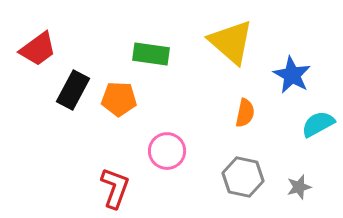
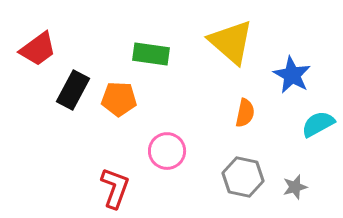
gray star: moved 4 px left
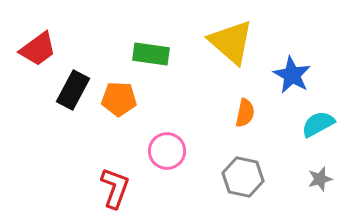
gray star: moved 25 px right, 8 px up
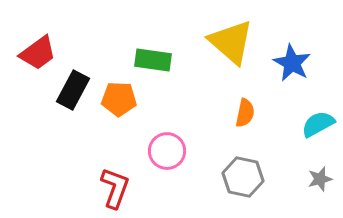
red trapezoid: moved 4 px down
green rectangle: moved 2 px right, 6 px down
blue star: moved 12 px up
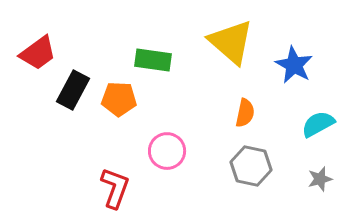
blue star: moved 2 px right, 2 px down
gray hexagon: moved 8 px right, 11 px up
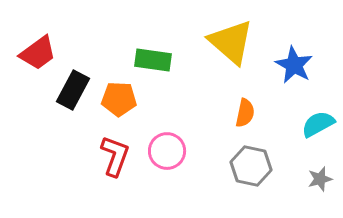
red L-shape: moved 32 px up
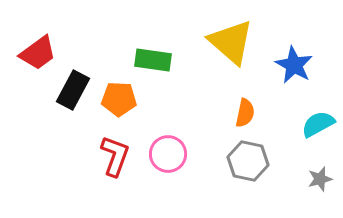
pink circle: moved 1 px right, 3 px down
gray hexagon: moved 3 px left, 5 px up
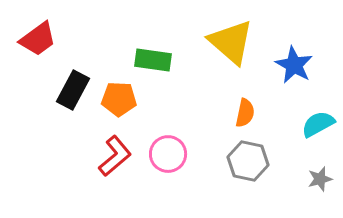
red trapezoid: moved 14 px up
red L-shape: rotated 30 degrees clockwise
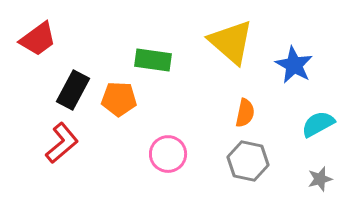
red L-shape: moved 53 px left, 13 px up
